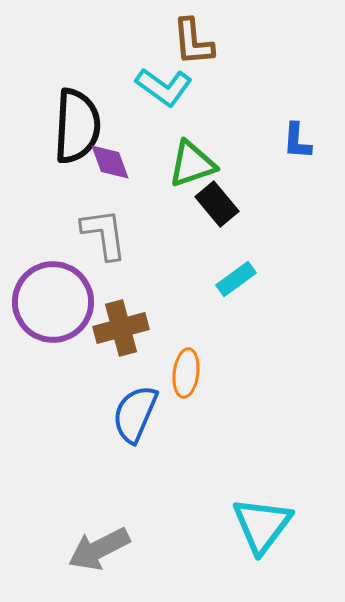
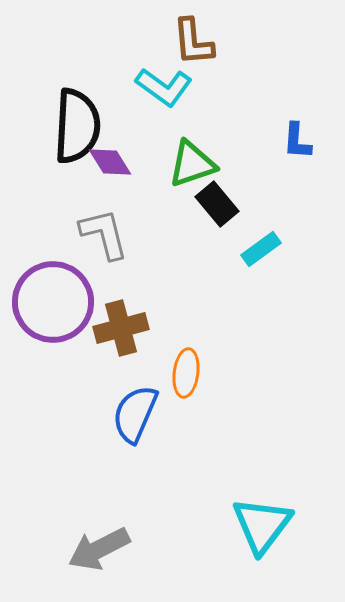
purple diamond: rotated 12 degrees counterclockwise
gray L-shape: rotated 6 degrees counterclockwise
cyan rectangle: moved 25 px right, 30 px up
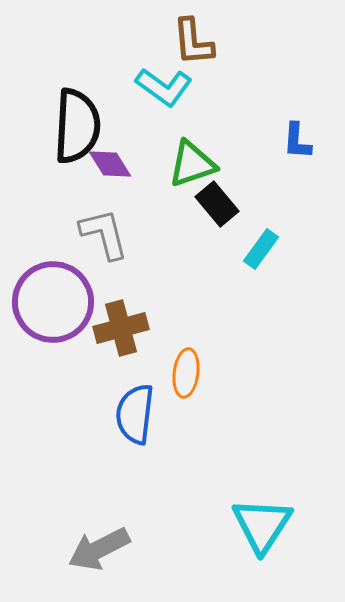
purple diamond: moved 2 px down
cyan rectangle: rotated 18 degrees counterclockwise
blue semicircle: rotated 16 degrees counterclockwise
cyan triangle: rotated 4 degrees counterclockwise
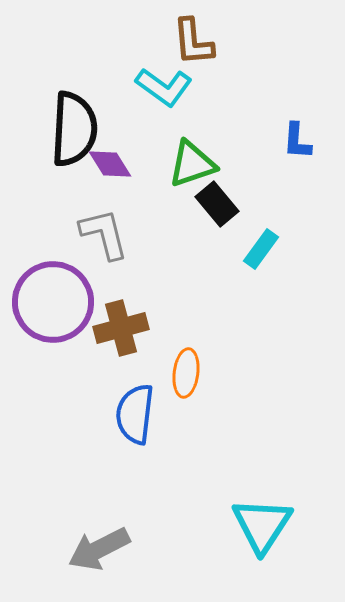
black semicircle: moved 3 px left, 3 px down
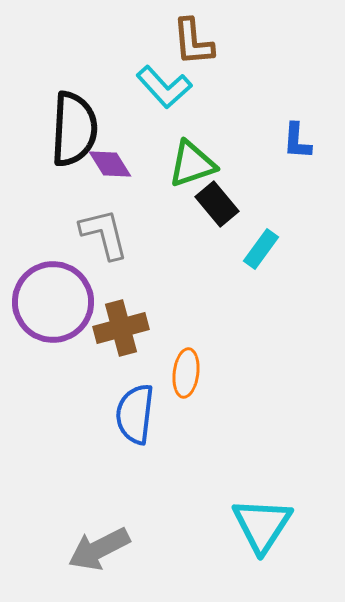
cyan L-shape: rotated 12 degrees clockwise
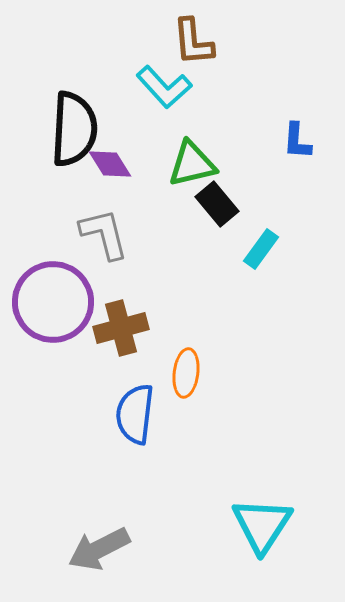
green triangle: rotated 6 degrees clockwise
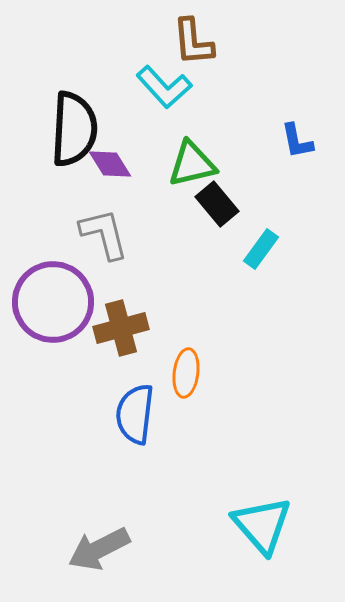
blue L-shape: rotated 15 degrees counterclockwise
cyan triangle: rotated 14 degrees counterclockwise
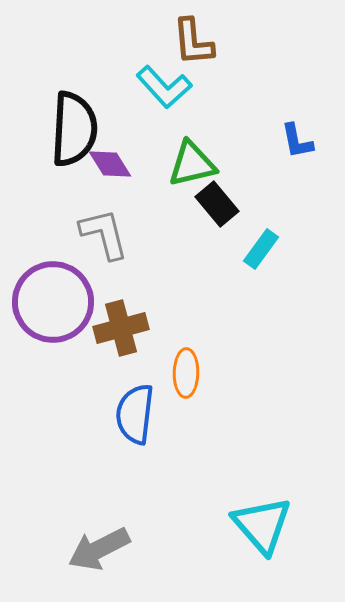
orange ellipse: rotated 6 degrees counterclockwise
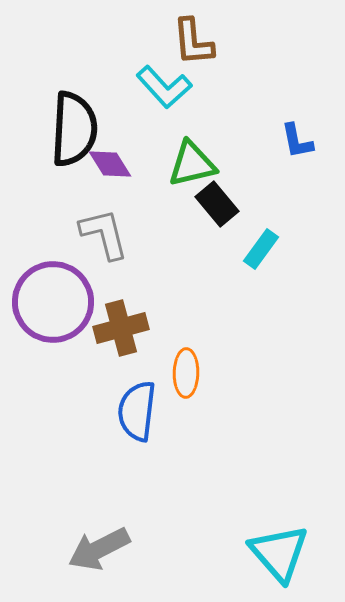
blue semicircle: moved 2 px right, 3 px up
cyan triangle: moved 17 px right, 28 px down
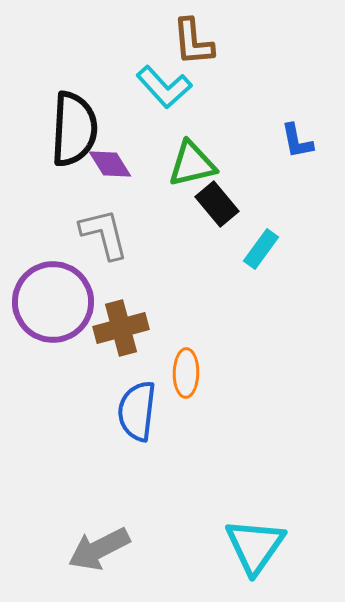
cyan triangle: moved 24 px left, 7 px up; rotated 16 degrees clockwise
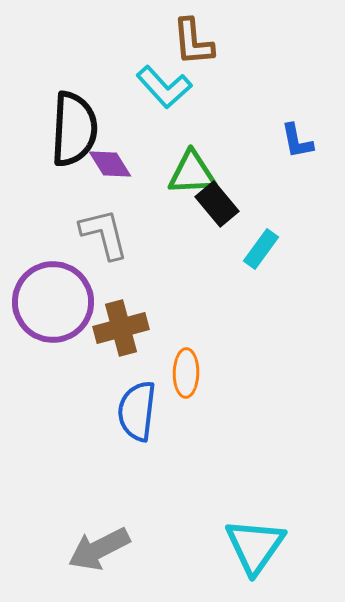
green triangle: moved 9 px down; rotated 10 degrees clockwise
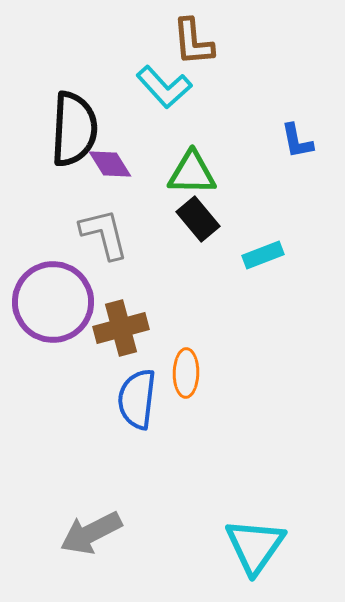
green triangle: rotated 4 degrees clockwise
black rectangle: moved 19 px left, 15 px down
cyan rectangle: moved 2 px right, 6 px down; rotated 33 degrees clockwise
blue semicircle: moved 12 px up
gray arrow: moved 8 px left, 16 px up
